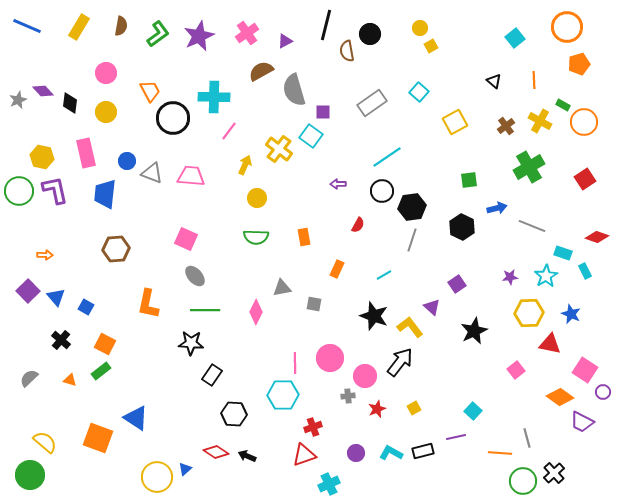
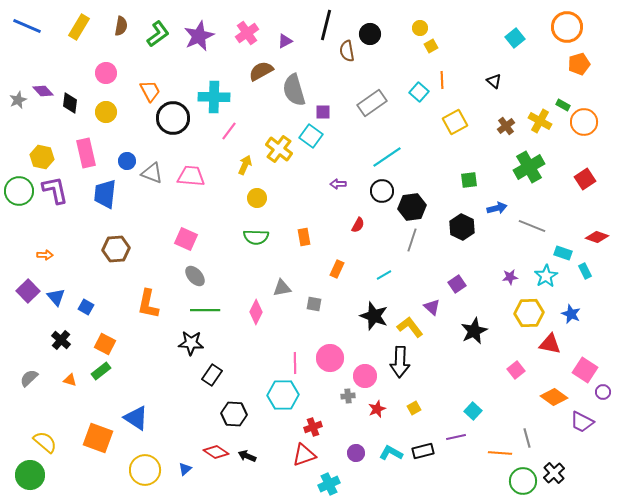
orange line at (534, 80): moved 92 px left
black arrow at (400, 362): rotated 144 degrees clockwise
orange diamond at (560, 397): moved 6 px left
yellow circle at (157, 477): moved 12 px left, 7 px up
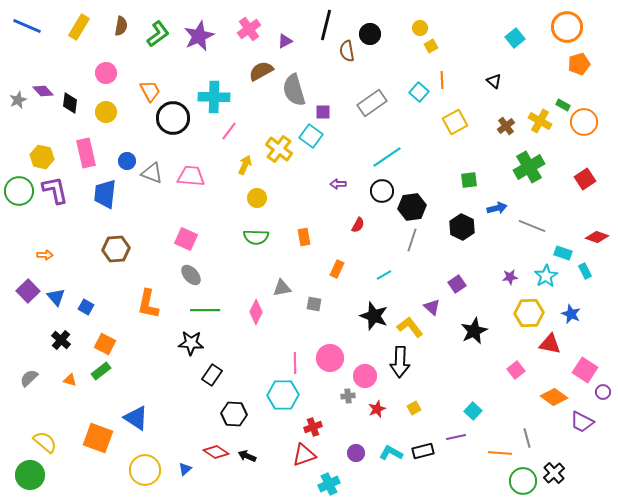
pink cross at (247, 33): moved 2 px right, 4 px up
gray ellipse at (195, 276): moved 4 px left, 1 px up
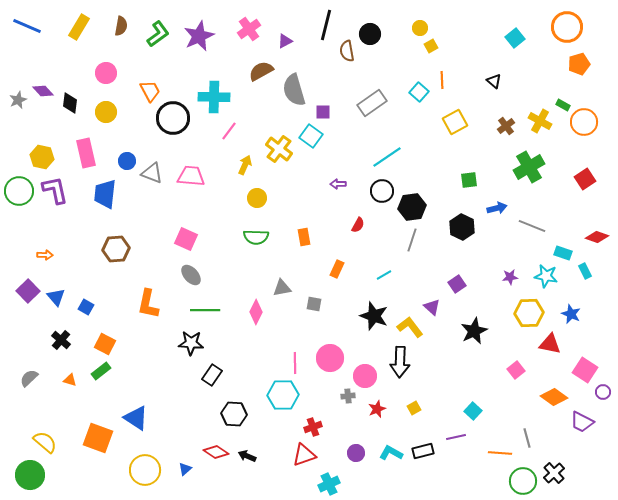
cyan star at (546, 276): rotated 30 degrees counterclockwise
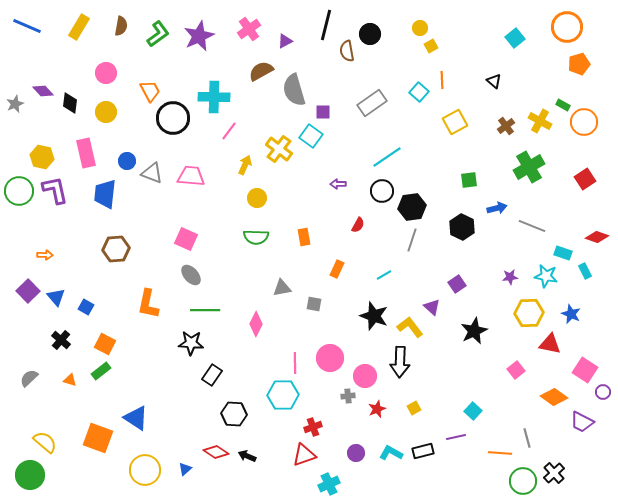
gray star at (18, 100): moved 3 px left, 4 px down
pink diamond at (256, 312): moved 12 px down
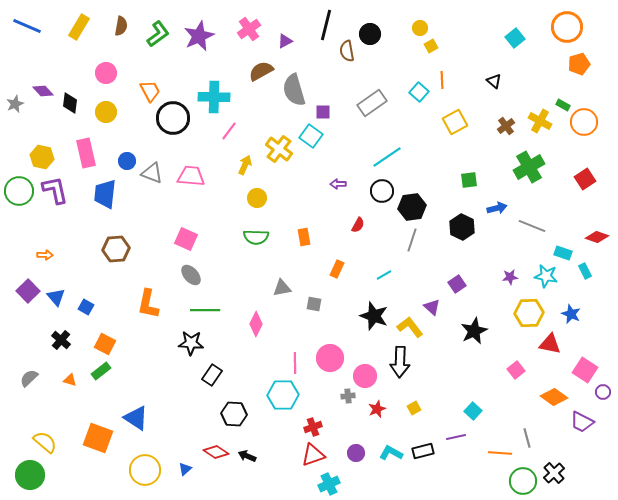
red triangle at (304, 455): moved 9 px right
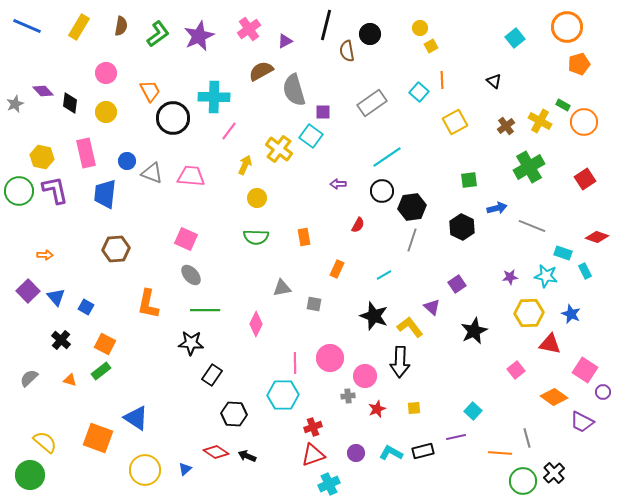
yellow square at (414, 408): rotated 24 degrees clockwise
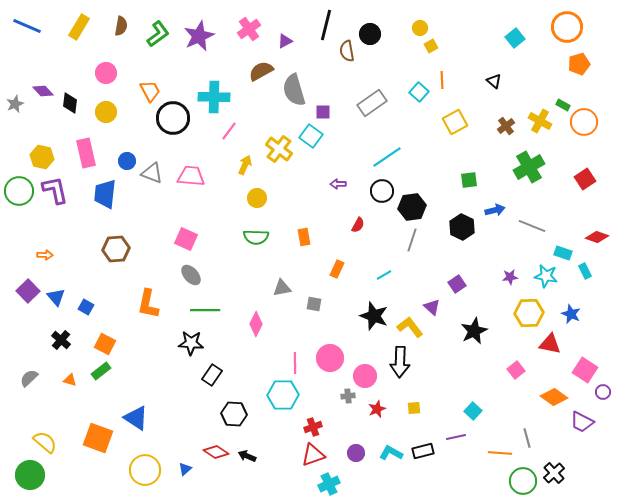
blue arrow at (497, 208): moved 2 px left, 2 px down
